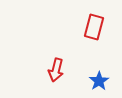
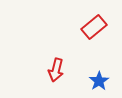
red rectangle: rotated 35 degrees clockwise
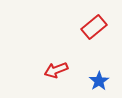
red arrow: rotated 55 degrees clockwise
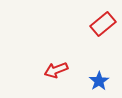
red rectangle: moved 9 px right, 3 px up
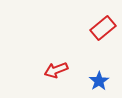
red rectangle: moved 4 px down
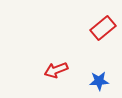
blue star: rotated 30 degrees clockwise
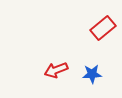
blue star: moved 7 px left, 7 px up
